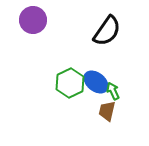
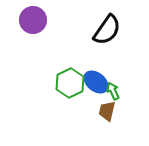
black semicircle: moved 1 px up
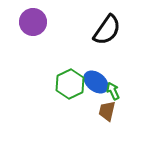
purple circle: moved 2 px down
green hexagon: moved 1 px down
